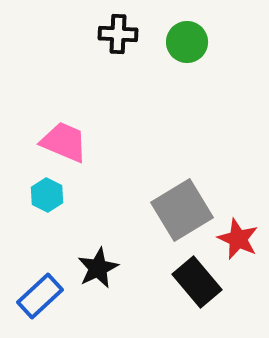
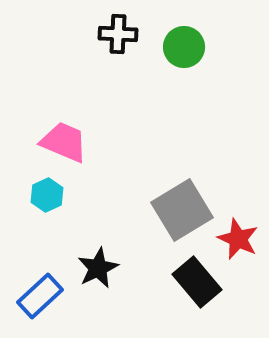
green circle: moved 3 px left, 5 px down
cyan hexagon: rotated 8 degrees clockwise
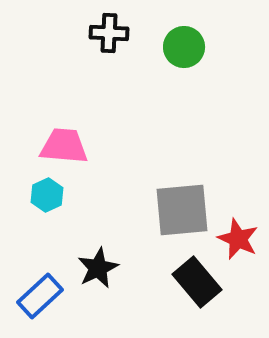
black cross: moved 9 px left, 1 px up
pink trapezoid: moved 4 px down; rotated 18 degrees counterclockwise
gray square: rotated 26 degrees clockwise
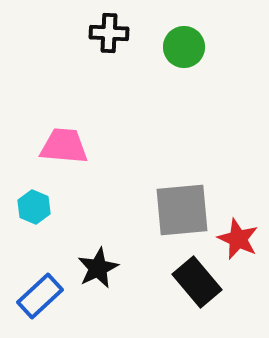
cyan hexagon: moved 13 px left, 12 px down; rotated 12 degrees counterclockwise
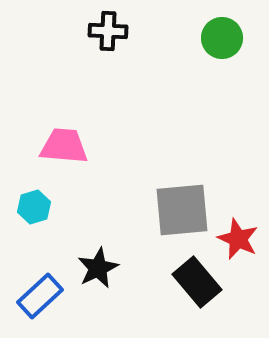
black cross: moved 1 px left, 2 px up
green circle: moved 38 px right, 9 px up
cyan hexagon: rotated 20 degrees clockwise
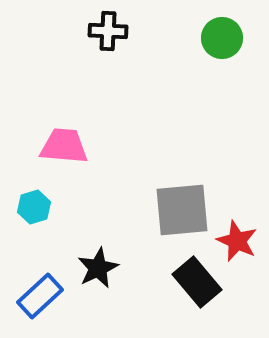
red star: moved 1 px left, 2 px down
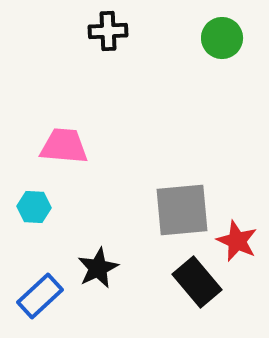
black cross: rotated 6 degrees counterclockwise
cyan hexagon: rotated 20 degrees clockwise
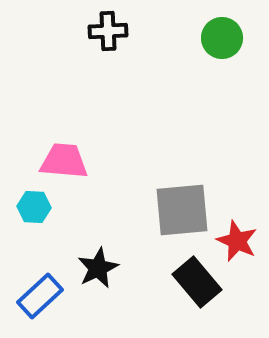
pink trapezoid: moved 15 px down
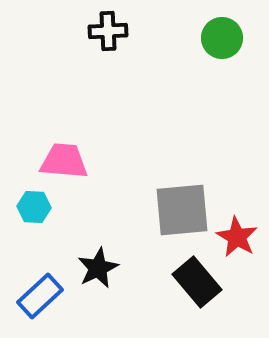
red star: moved 4 px up; rotated 6 degrees clockwise
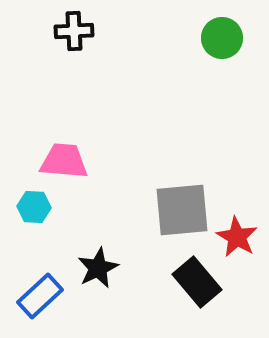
black cross: moved 34 px left
